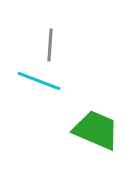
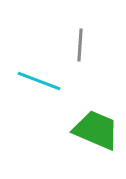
gray line: moved 30 px right
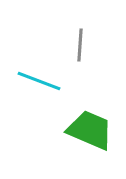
green trapezoid: moved 6 px left
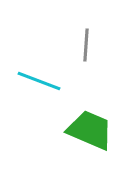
gray line: moved 6 px right
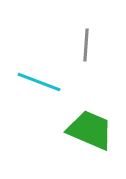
cyan line: moved 1 px down
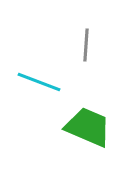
green trapezoid: moved 2 px left, 3 px up
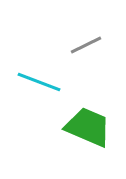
gray line: rotated 60 degrees clockwise
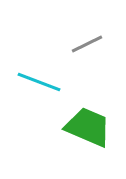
gray line: moved 1 px right, 1 px up
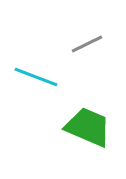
cyan line: moved 3 px left, 5 px up
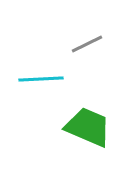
cyan line: moved 5 px right, 2 px down; rotated 24 degrees counterclockwise
